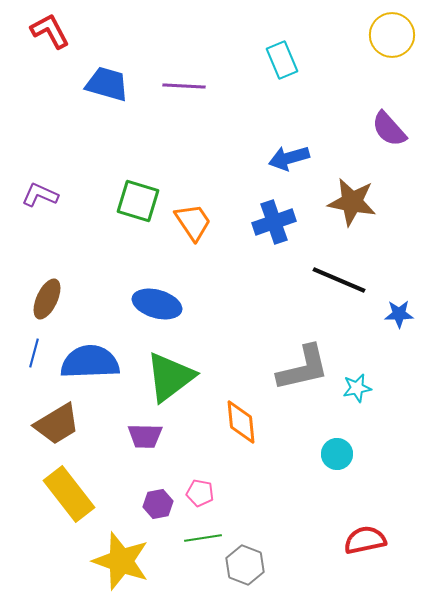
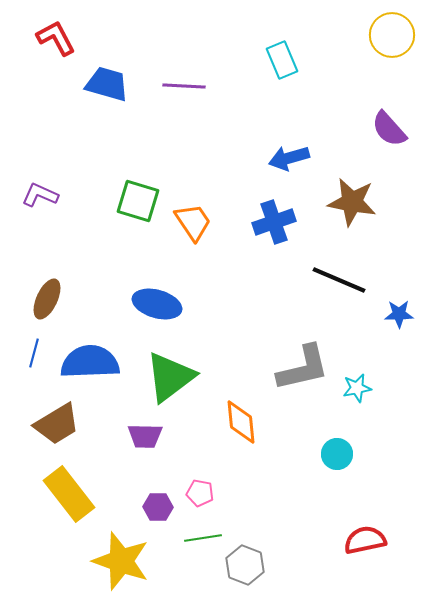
red L-shape: moved 6 px right, 7 px down
purple hexagon: moved 3 px down; rotated 12 degrees clockwise
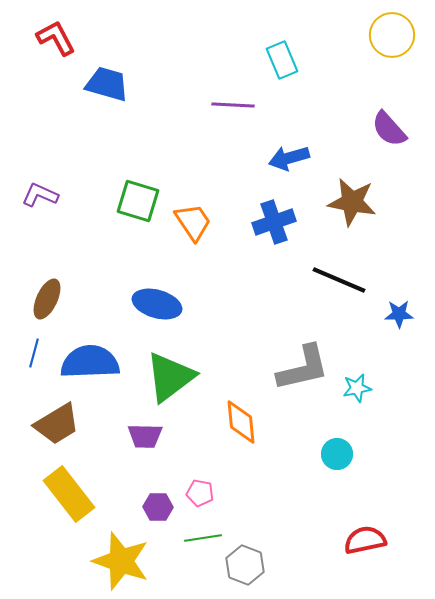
purple line: moved 49 px right, 19 px down
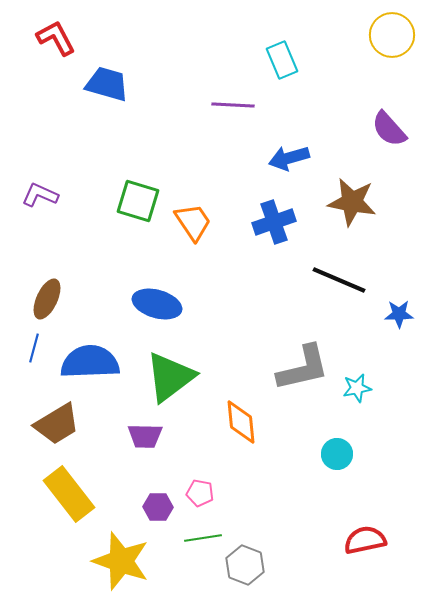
blue line: moved 5 px up
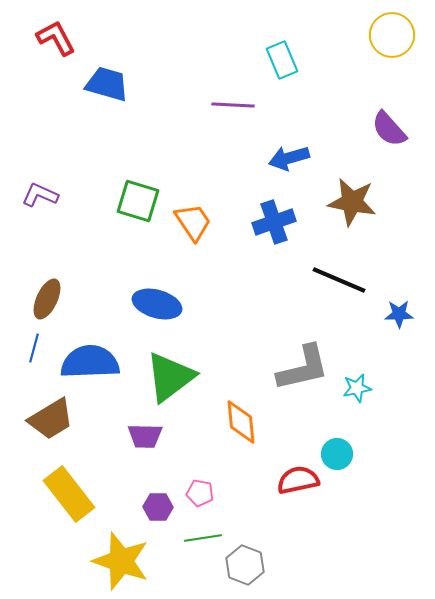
brown trapezoid: moved 6 px left, 5 px up
red semicircle: moved 67 px left, 60 px up
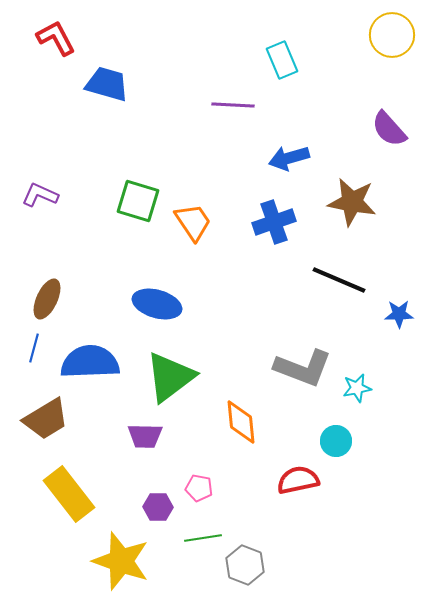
gray L-shape: rotated 34 degrees clockwise
brown trapezoid: moved 5 px left
cyan circle: moved 1 px left, 13 px up
pink pentagon: moved 1 px left, 5 px up
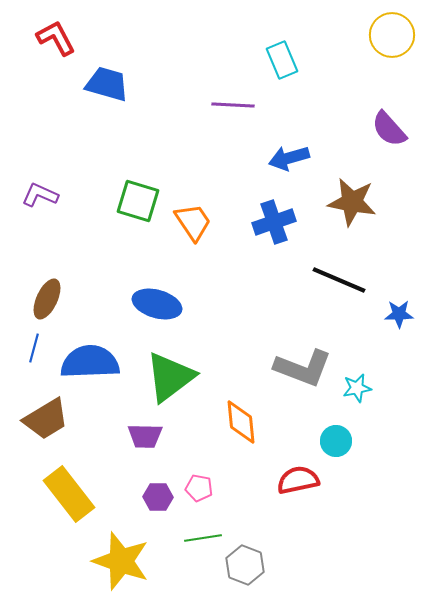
purple hexagon: moved 10 px up
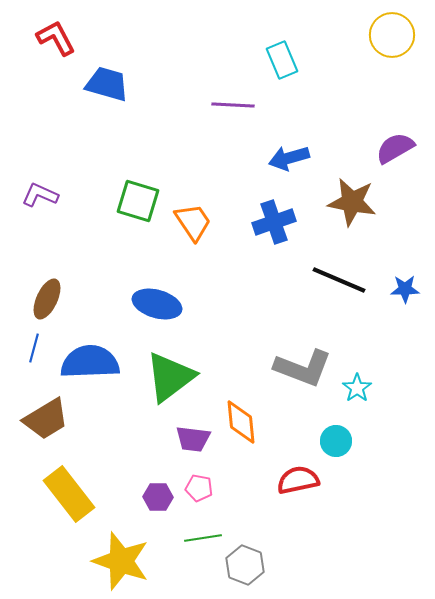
purple semicircle: moved 6 px right, 19 px down; rotated 102 degrees clockwise
blue star: moved 6 px right, 25 px up
cyan star: rotated 24 degrees counterclockwise
purple trapezoid: moved 48 px right, 3 px down; rotated 6 degrees clockwise
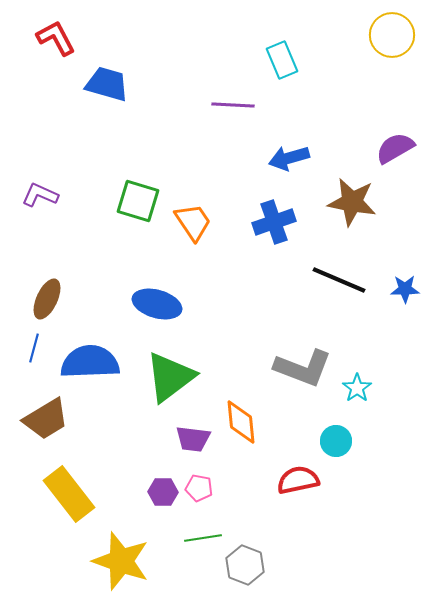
purple hexagon: moved 5 px right, 5 px up
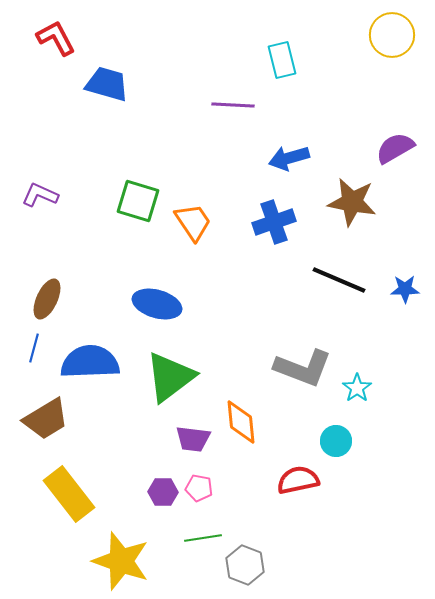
cyan rectangle: rotated 9 degrees clockwise
